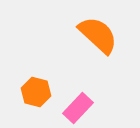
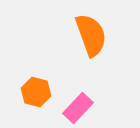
orange semicircle: moved 7 px left; rotated 27 degrees clockwise
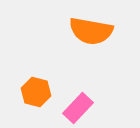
orange semicircle: moved 4 px up; rotated 120 degrees clockwise
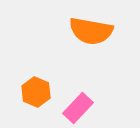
orange hexagon: rotated 8 degrees clockwise
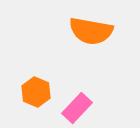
pink rectangle: moved 1 px left
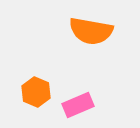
pink rectangle: moved 1 px right, 3 px up; rotated 24 degrees clockwise
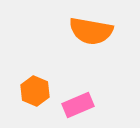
orange hexagon: moved 1 px left, 1 px up
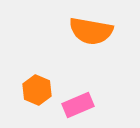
orange hexagon: moved 2 px right, 1 px up
